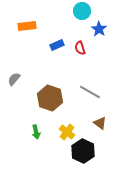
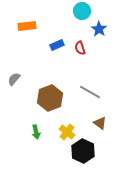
brown hexagon: rotated 20 degrees clockwise
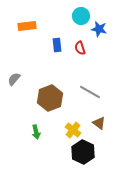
cyan circle: moved 1 px left, 5 px down
blue star: rotated 21 degrees counterclockwise
blue rectangle: rotated 72 degrees counterclockwise
brown triangle: moved 1 px left
yellow cross: moved 6 px right, 2 px up
black hexagon: moved 1 px down
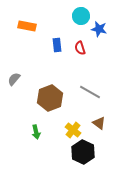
orange rectangle: rotated 18 degrees clockwise
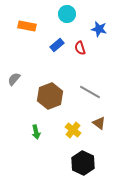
cyan circle: moved 14 px left, 2 px up
blue rectangle: rotated 56 degrees clockwise
brown hexagon: moved 2 px up
black hexagon: moved 11 px down
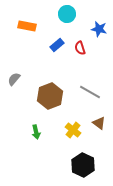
black hexagon: moved 2 px down
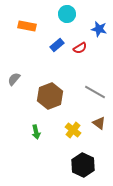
red semicircle: rotated 104 degrees counterclockwise
gray line: moved 5 px right
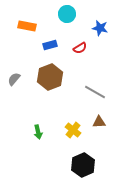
blue star: moved 1 px right, 1 px up
blue rectangle: moved 7 px left; rotated 24 degrees clockwise
brown hexagon: moved 19 px up
brown triangle: moved 1 px up; rotated 40 degrees counterclockwise
green arrow: moved 2 px right
black hexagon: rotated 10 degrees clockwise
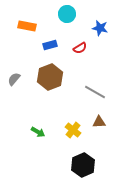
green arrow: rotated 48 degrees counterclockwise
